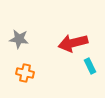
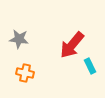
red arrow: moved 1 px left, 2 px down; rotated 36 degrees counterclockwise
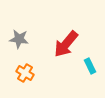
red arrow: moved 6 px left, 1 px up
orange cross: rotated 18 degrees clockwise
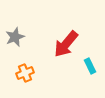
gray star: moved 4 px left, 2 px up; rotated 30 degrees counterclockwise
orange cross: rotated 36 degrees clockwise
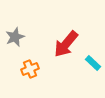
cyan rectangle: moved 3 px right, 3 px up; rotated 21 degrees counterclockwise
orange cross: moved 5 px right, 4 px up
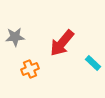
gray star: rotated 18 degrees clockwise
red arrow: moved 4 px left, 1 px up
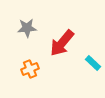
gray star: moved 12 px right, 9 px up
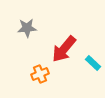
red arrow: moved 2 px right, 6 px down
orange cross: moved 10 px right, 5 px down
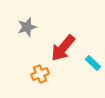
gray star: moved 1 px up; rotated 12 degrees counterclockwise
red arrow: moved 1 px left, 1 px up
